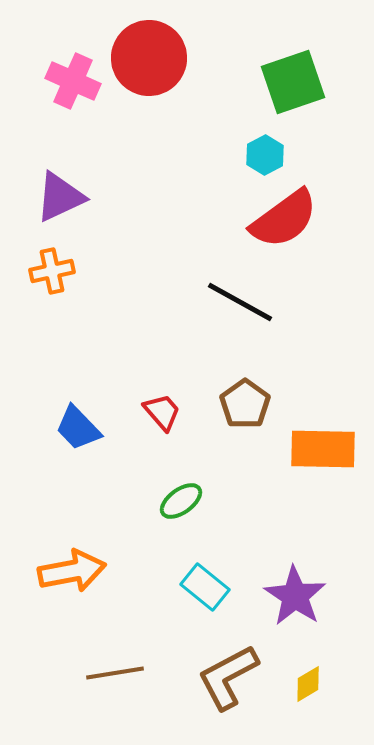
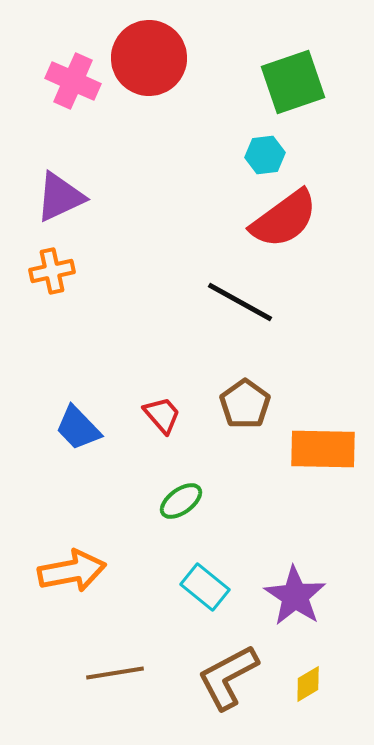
cyan hexagon: rotated 21 degrees clockwise
red trapezoid: moved 3 px down
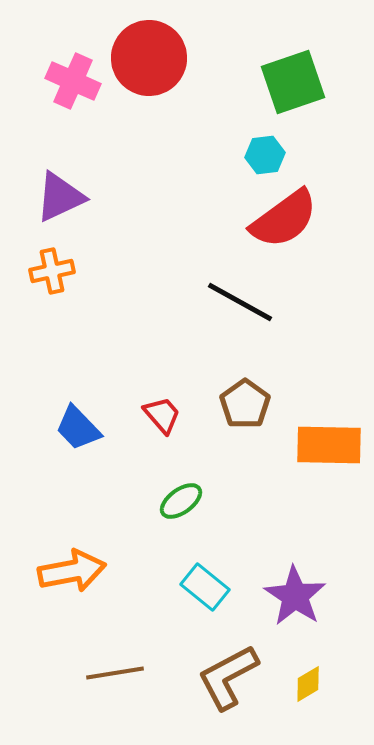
orange rectangle: moved 6 px right, 4 px up
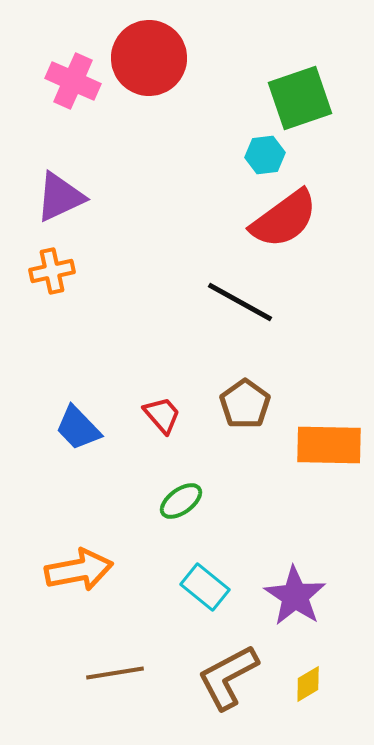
green square: moved 7 px right, 16 px down
orange arrow: moved 7 px right, 1 px up
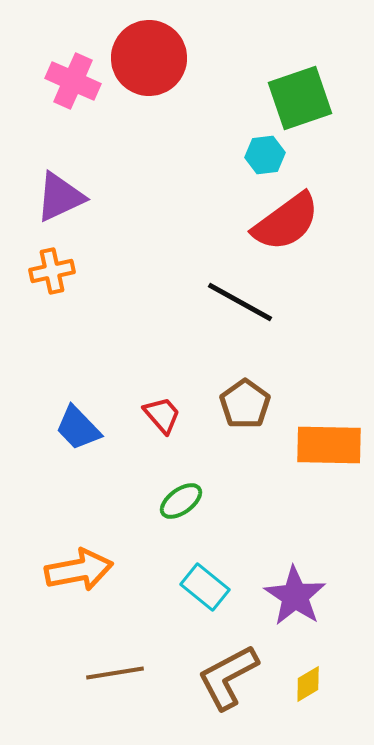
red semicircle: moved 2 px right, 3 px down
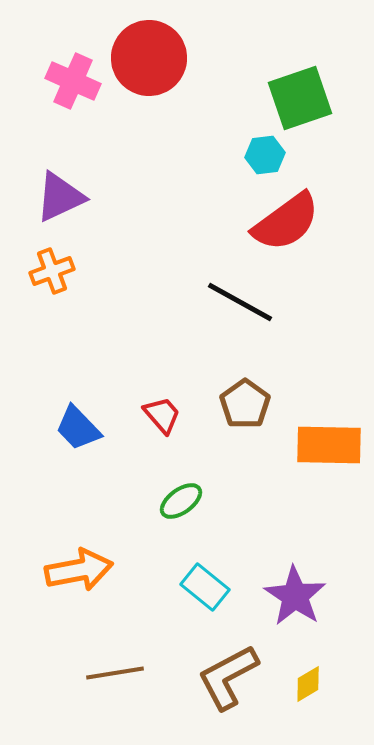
orange cross: rotated 9 degrees counterclockwise
